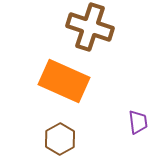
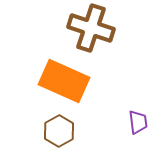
brown cross: moved 1 px right, 1 px down
brown hexagon: moved 1 px left, 8 px up
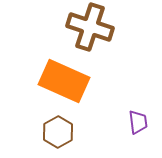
brown cross: moved 1 px left, 1 px up
brown hexagon: moved 1 px left, 1 px down
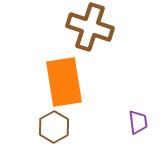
orange rectangle: moved 1 px down; rotated 57 degrees clockwise
brown hexagon: moved 4 px left, 5 px up
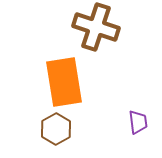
brown cross: moved 6 px right
brown hexagon: moved 2 px right, 2 px down
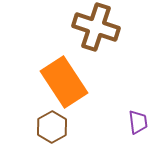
orange rectangle: rotated 24 degrees counterclockwise
brown hexagon: moved 4 px left, 2 px up
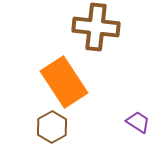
brown cross: rotated 12 degrees counterclockwise
purple trapezoid: rotated 50 degrees counterclockwise
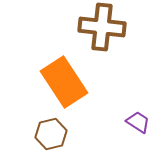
brown cross: moved 6 px right
brown hexagon: moved 1 px left, 7 px down; rotated 16 degrees clockwise
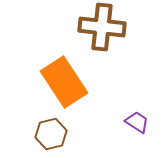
purple trapezoid: moved 1 px left
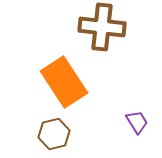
purple trapezoid: rotated 25 degrees clockwise
brown hexagon: moved 3 px right
